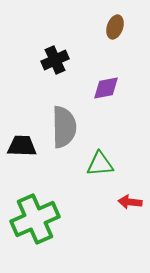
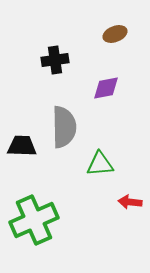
brown ellipse: moved 7 px down; rotated 50 degrees clockwise
black cross: rotated 16 degrees clockwise
green cross: moved 1 px left, 1 px down
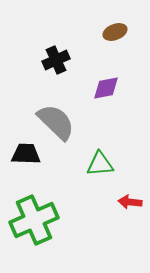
brown ellipse: moved 2 px up
black cross: moved 1 px right; rotated 16 degrees counterclockwise
gray semicircle: moved 8 px left, 5 px up; rotated 45 degrees counterclockwise
black trapezoid: moved 4 px right, 8 px down
